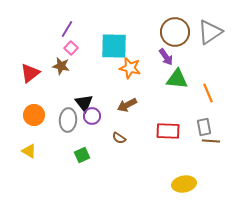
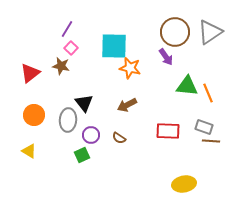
green triangle: moved 10 px right, 7 px down
purple circle: moved 1 px left, 19 px down
gray rectangle: rotated 60 degrees counterclockwise
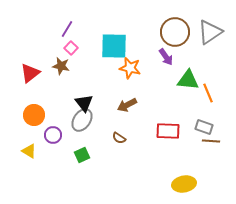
green triangle: moved 1 px right, 6 px up
gray ellipse: moved 14 px right; rotated 30 degrees clockwise
purple circle: moved 38 px left
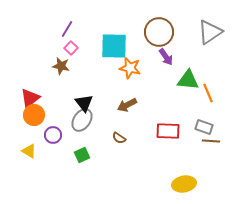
brown circle: moved 16 px left
red triangle: moved 25 px down
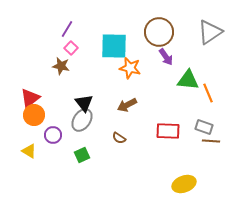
yellow ellipse: rotated 10 degrees counterclockwise
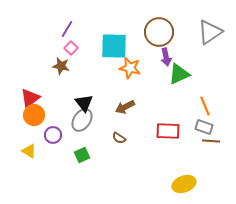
purple arrow: rotated 24 degrees clockwise
green triangle: moved 9 px left, 6 px up; rotated 30 degrees counterclockwise
orange line: moved 3 px left, 13 px down
brown arrow: moved 2 px left, 2 px down
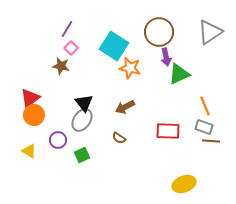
cyan square: rotated 32 degrees clockwise
purple circle: moved 5 px right, 5 px down
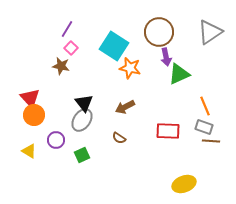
red triangle: rotated 35 degrees counterclockwise
purple circle: moved 2 px left
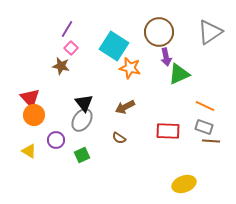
orange line: rotated 42 degrees counterclockwise
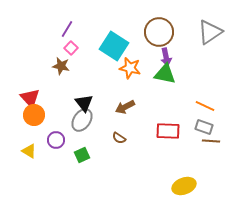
green triangle: moved 14 px left; rotated 35 degrees clockwise
yellow ellipse: moved 2 px down
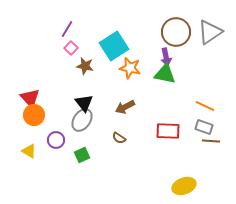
brown circle: moved 17 px right
cyan square: rotated 24 degrees clockwise
brown star: moved 24 px right
